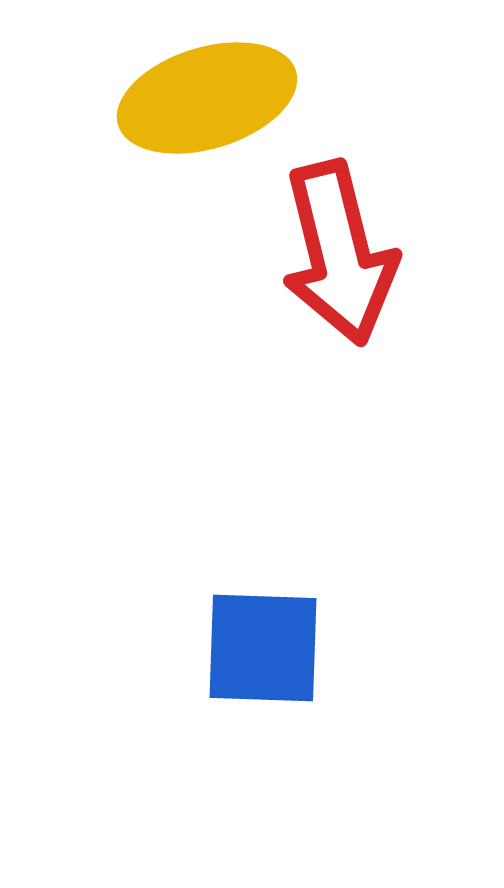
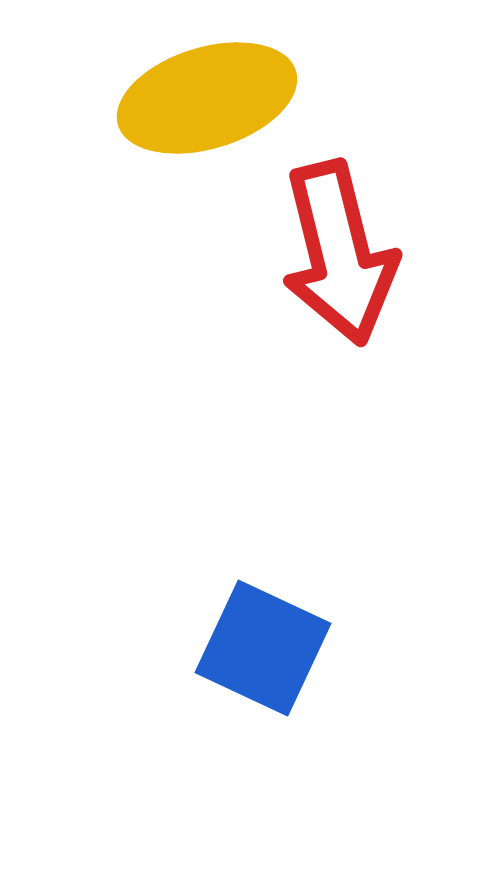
blue square: rotated 23 degrees clockwise
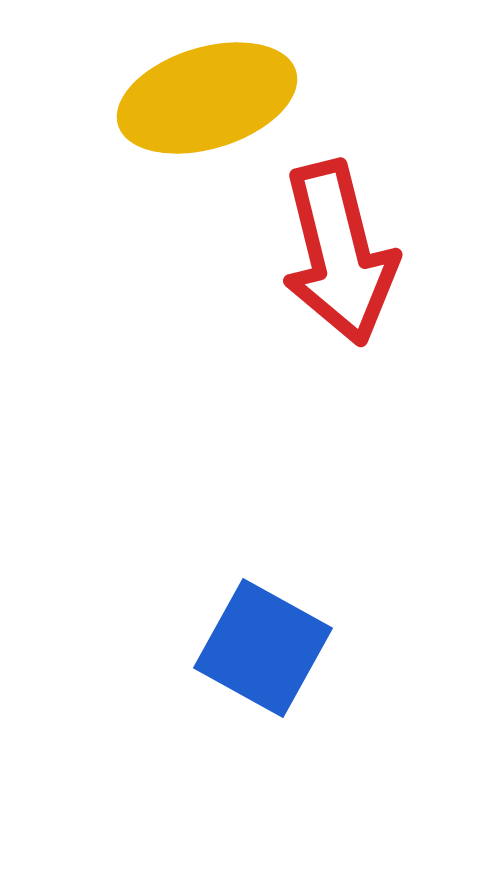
blue square: rotated 4 degrees clockwise
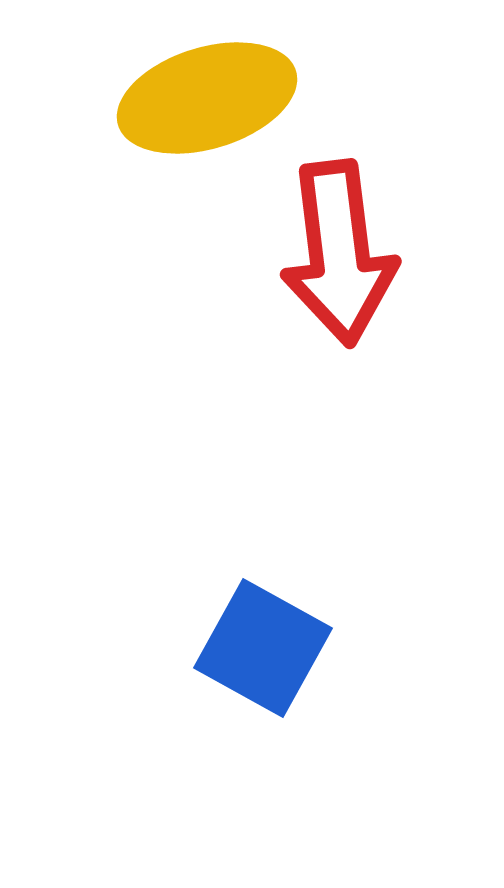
red arrow: rotated 7 degrees clockwise
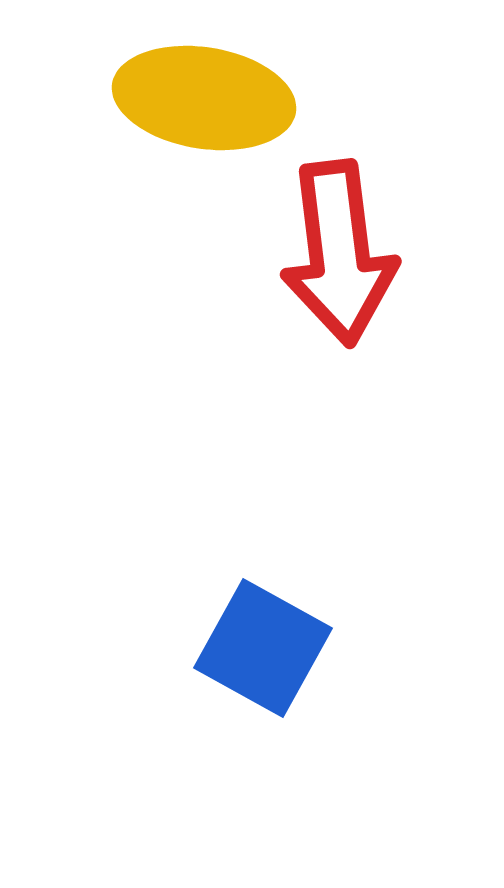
yellow ellipse: moved 3 px left; rotated 26 degrees clockwise
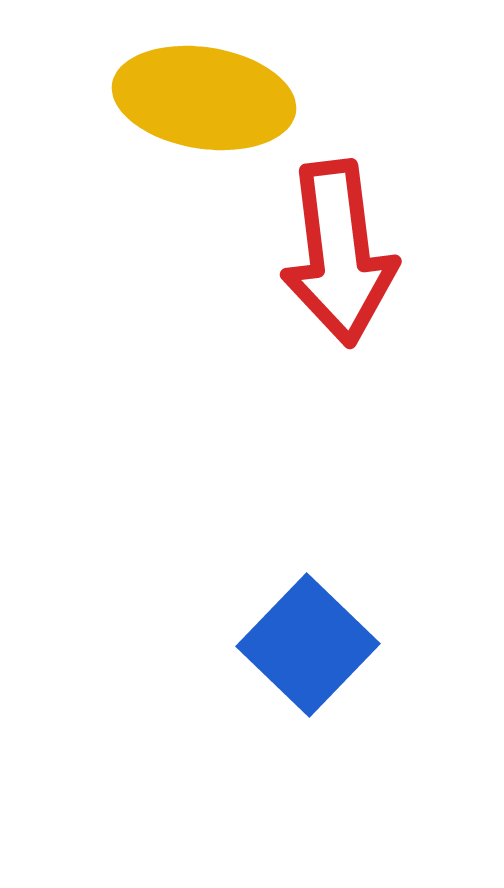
blue square: moved 45 px right, 3 px up; rotated 15 degrees clockwise
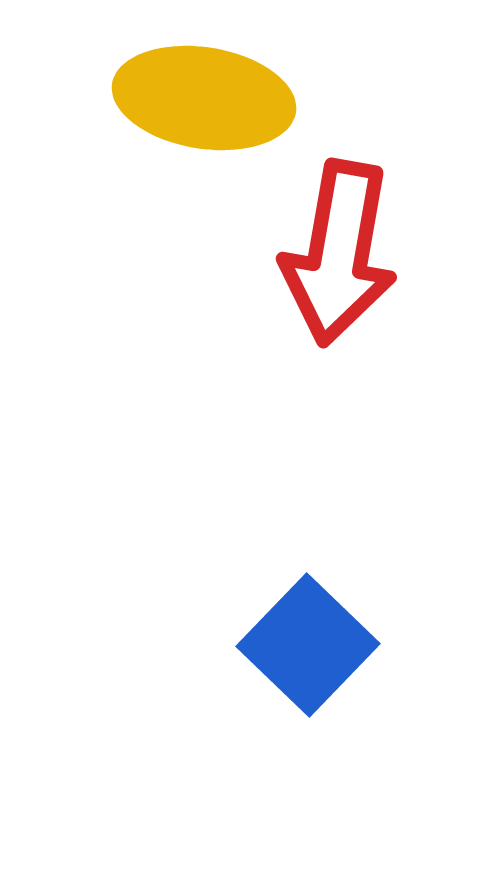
red arrow: rotated 17 degrees clockwise
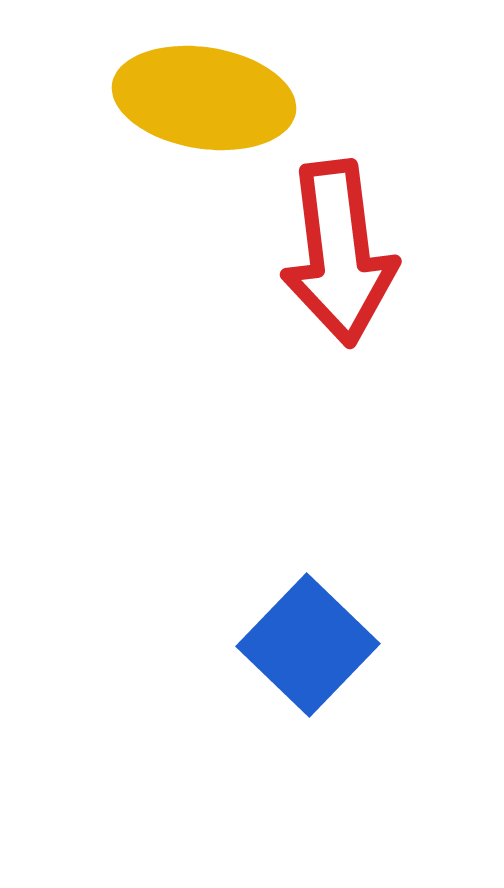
red arrow: rotated 17 degrees counterclockwise
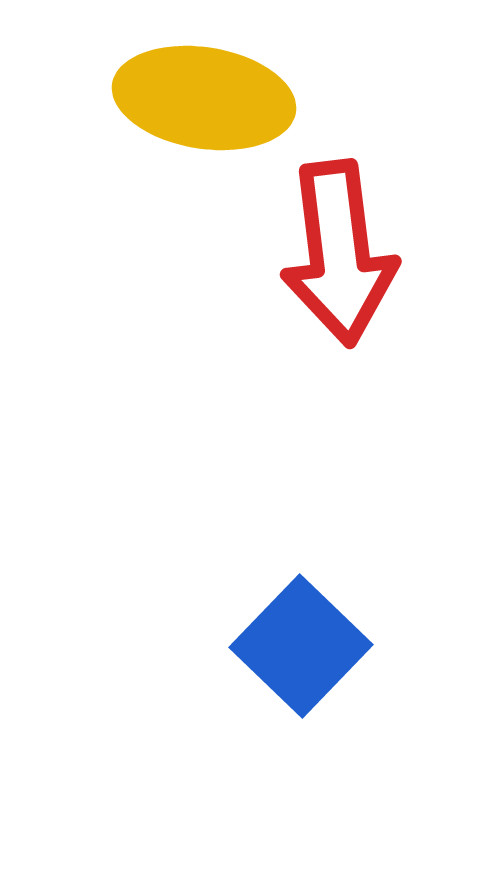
blue square: moved 7 px left, 1 px down
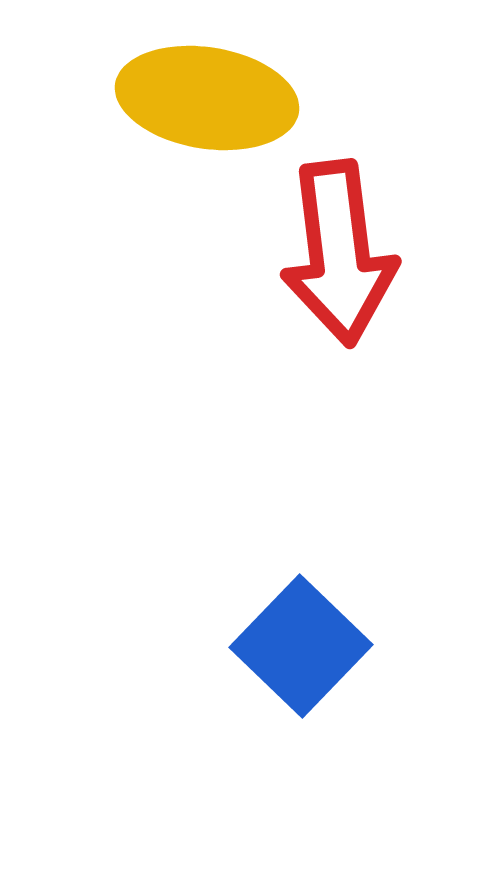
yellow ellipse: moved 3 px right
